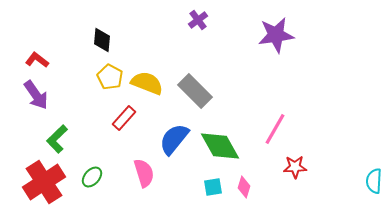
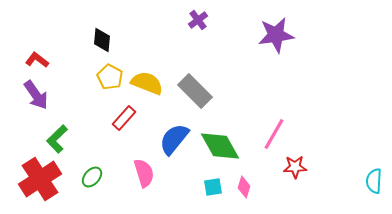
pink line: moved 1 px left, 5 px down
red cross: moved 4 px left, 3 px up
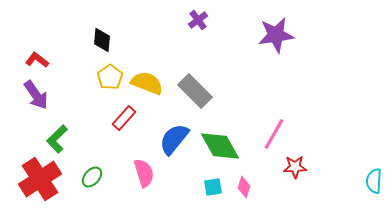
yellow pentagon: rotated 10 degrees clockwise
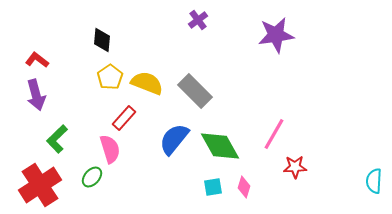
purple arrow: rotated 20 degrees clockwise
pink semicircle: moved 34 px left, 24 px up
red cross: moved 6 px down
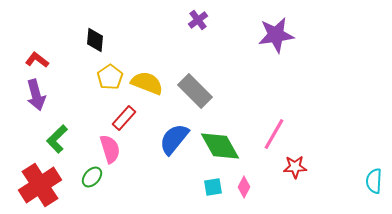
black diamond: moved 7 px left
pink diamond: rotated 10 degrees clockwise
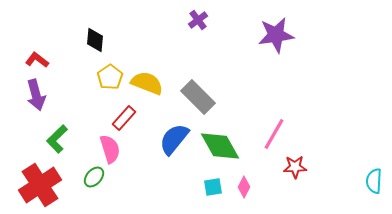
gray rectangle: moved 3 px right, 6 px down
green ellipse: moved 2 px right
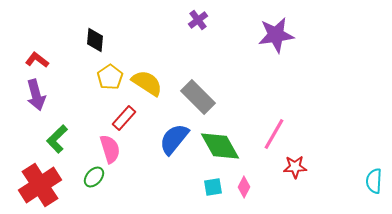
yellow semicircle: rotated 12 degrees clockwise
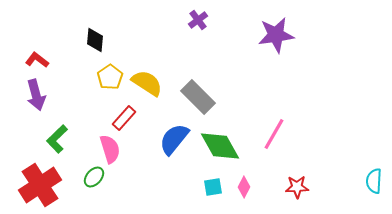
red star: moved 2 px right, 20 px down
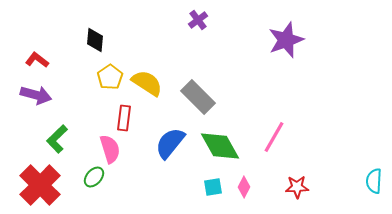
purple star: moved 10 px right, 5 px down; rotated 12 degrees counterclockwise
purple arrow: rotated 60 degrees counterclockwise
red rectangle: rotated 35 degrees counterclockwise
pink line: moved 3 px down
blue semicircle: moved 4 px left, 4 px down
red cross: rotated 12 degrees counterclockwise
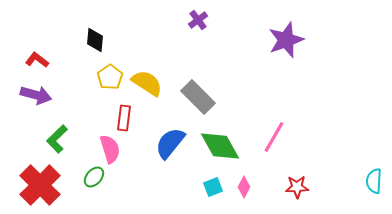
cyan square: rotated 12 degrees counterclockwise
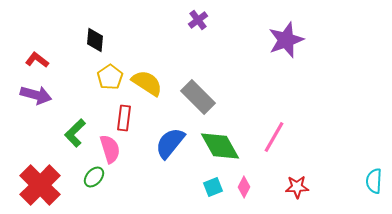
green L-shape: moved 18 px right, 6 px up
